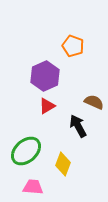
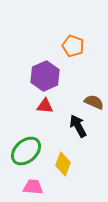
red triangle: moved 2 px left; rotated 36 degrees clockwise
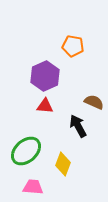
orange pentagon: rotated 10 degrees counterclockwise
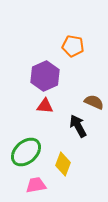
green ellipse: moved 1 px down
pink trapezoid: moved 3 px right, 2 px up; rotated 15 degrees counterclockwise
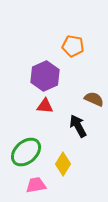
brown semicircle: moved 3 px up
yellow diamond: rotated 10 degrees clockwise
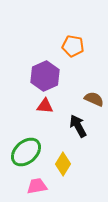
pink trapezoid: moved 1 px right, 1 px down
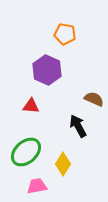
orange pentagon: moved 8 px left, 12 px up
purple hexagon: moved 2 px right, 6 px up; rotated 12 degrees counterclockwise
red triangle: moved 14 px left
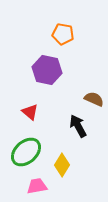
orange pentagon: moved 2 px left
purple hexagon: rotated 12 degrees counterclockwise
red triangle: moved 1 px left, 6 px down; rotated 36 degrees clockwise
yellow diamond: moved 1 px left, 1 px down
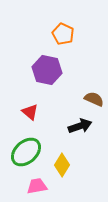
orange pentagon: rotated 15 degrees clockwise
black arrow: moved 2 px right; rotated 100 degrees clockwise
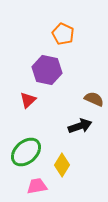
red triangle: moved 2 px left, 12 px up; rotated 36 degrees clockwise
